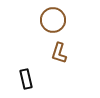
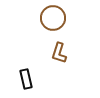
brown circle: moved 2 px up
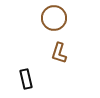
brown circle: moved 1 px right
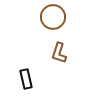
brown circle: moved 1 px left, 1 px up
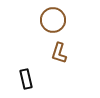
brown circle: moved 3 px down
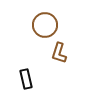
brown circle: moved 8 px left, 5 px down
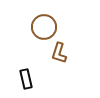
brown circle: moved 1 px left, 2 px down
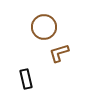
brown L-shape: rotated 55 degrees clockwise
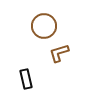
brown circle: moved 1 px up
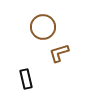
brown circle: moved 1 px left, 1 px down
